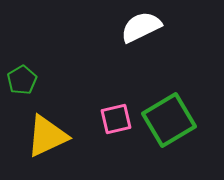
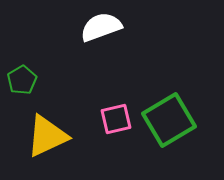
white semicircle: moved 40 px left; rotated 6 degrees clockwise
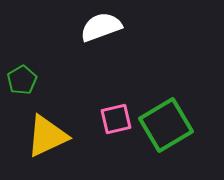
green square: moved 3 px left, 5 px down
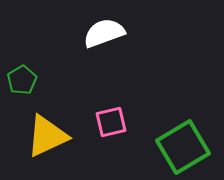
white semicircle: moved 3 px right, 6 px down
pink square: moved 5 px left, 3 px down
green square: moved 17 px right, 22 px down
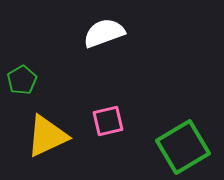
pink square: moved 3 px left, 1 px up
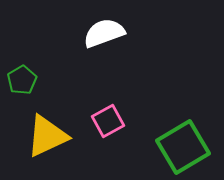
pink square: rotated 16 degrees counterclockwise
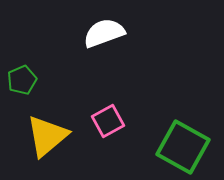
green pentagon: rotated 8 degrees clockwise
yellow triangle: rotated 15 degrees counterclockwise
green square: rotated 30 degrees counterclockwise
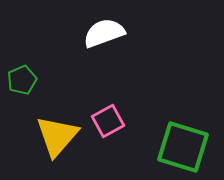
yellow triangle: moved 10 px right; rotated 9 degrees counterclockwise
green square: rotated 12 degrees counterclockwise
